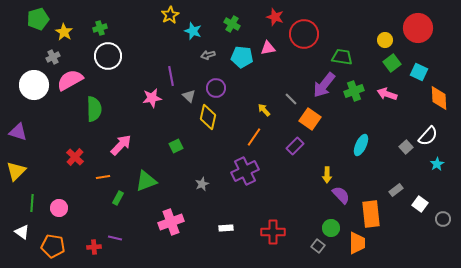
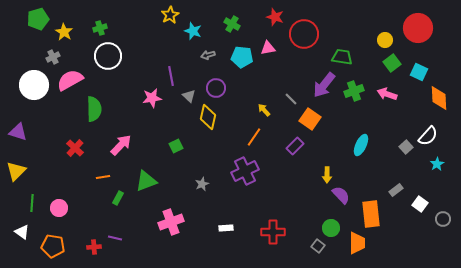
red cross at (75, 157): moved 9 px up
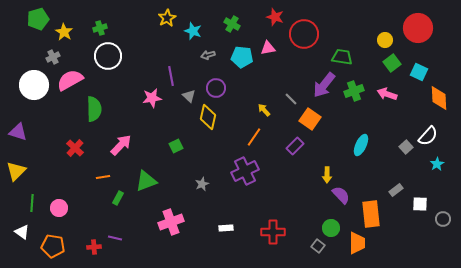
yellow star at (170, 15): moved 3 px left, 3 px down
white square at (420, 204): rotated 35 degrees counterclockwise
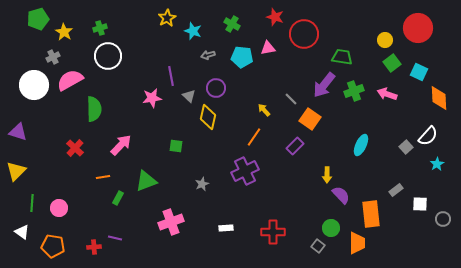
green square at (176, 146): rotated 32 degrees clockwise
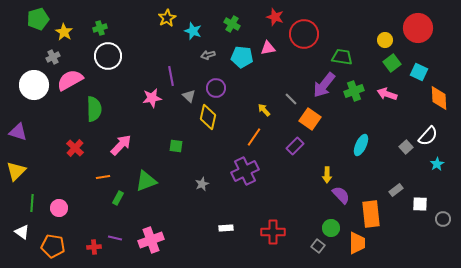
pink cross at (171, 222): moved 20 px left, 18 px down
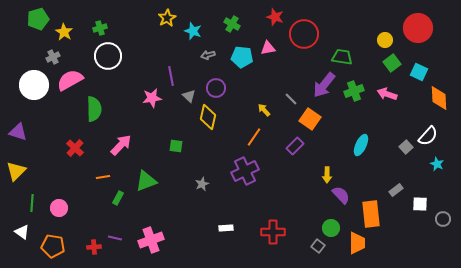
cyan star at (437, 164): rotated 16 degrees counterclockwise
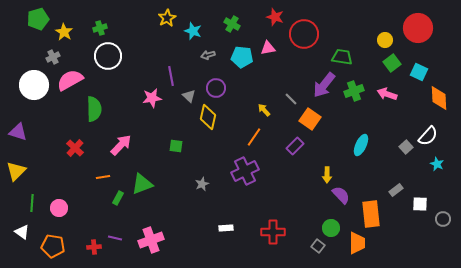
green triangle at (146, 181): moved 4 px left, 3 px down
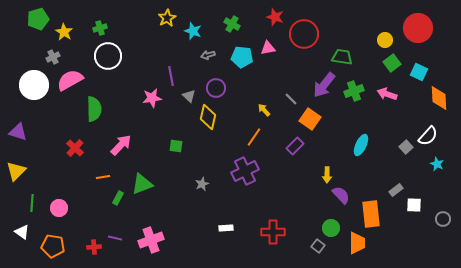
white square at (420, 204): moved 6 px left, 1 px down
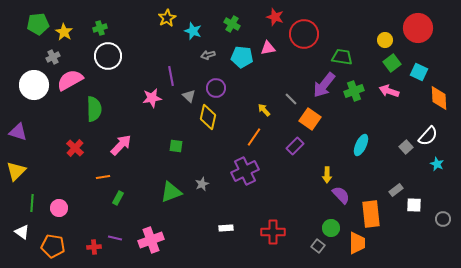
green pentagon at (38, 19): moved 5 px down; rotated 10 degrees clockwise
pink arrow at (387, 94): moved 2 px right, 3 px up
green triangle at (142, 184): moved 29 px right, 8 px down
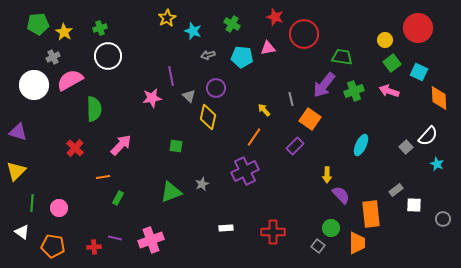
gray line at (291, 99): rotated 32 degrees clockwise
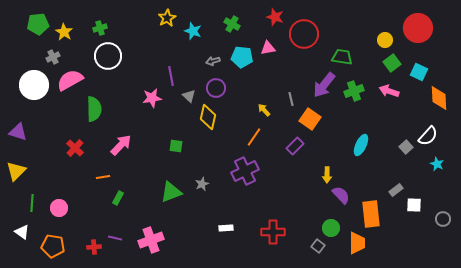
gray arrow at (208, 55): moved 5 px right, 6 px down
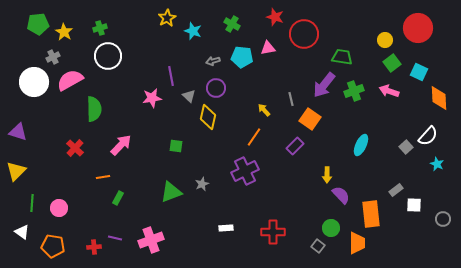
white circle at (34, 85): moved 3 px up
